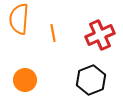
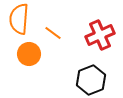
orange line: rotated 42 degrees counterclockwise
orange circle: moved 4 px right, 26 px up
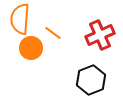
orange semicircle: moved 1 px right
orange circle: moved 2 px right, 6 px up
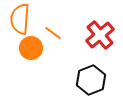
red cross: rotated 16 degrees counterclockwise
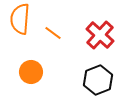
red cross: rotated 8 degrees counterclockwise
orange circle: moved 24 px down
black hexagon: moved 7 px right
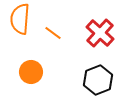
red cross: moved 2 px up
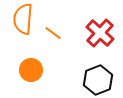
orange semicircle: moved 3 px right
orange circle: moved 2 px up
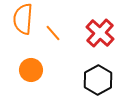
orange line: rotated 12 degrees clockwise
black hexagon: rotated 8 degrees counterclockwise
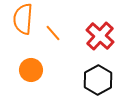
red cross: moved 3 px down
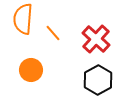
red cross: moved 4 px left, 3 px down
